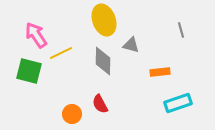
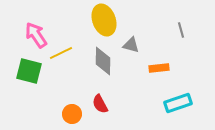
orange rectangle: moved 1 px left, 4 px up
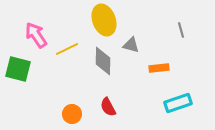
yellow line: moved 6 px right, 4 px up
green square: moved 11 px left, 2 px up
red semicircle: moved 8 px right, 3 px down
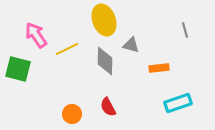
gray line: moved 4 px right
gray diamond: moved 2 px right
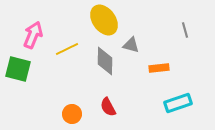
yellow ellipse: rotated 16 degrees counterclockwise
pink arrow: moved 3 px left; rotated 56 degrees clockwise
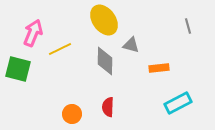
gray line: moved 3 px right, 4 px up
pink arrow: moved 2 px up
yellow line: moved 7 px left
cyan rectangle: rotated 8 degrees counterclockwise
red semicircle: rotated 30 degrees clockwise
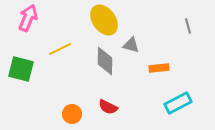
pink arrow: moved 5 px left, 15 px up
green square: moved 3 px right
red semicircle: rotated 66 degrees counterclockwise
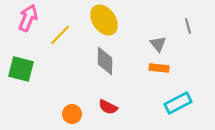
gray triangle: moved 27 px right, 1 px up; rotated 36 degrees clockwise
yellow line: moved 14 px up; rotated 20 degrees counterclockwise
orange rectangle: rotated 12 degrees clockwise
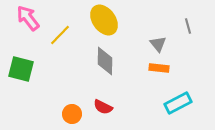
pink arrow: rotated 60 degrees counterclockwise
red semicircle: moved 5 px left
